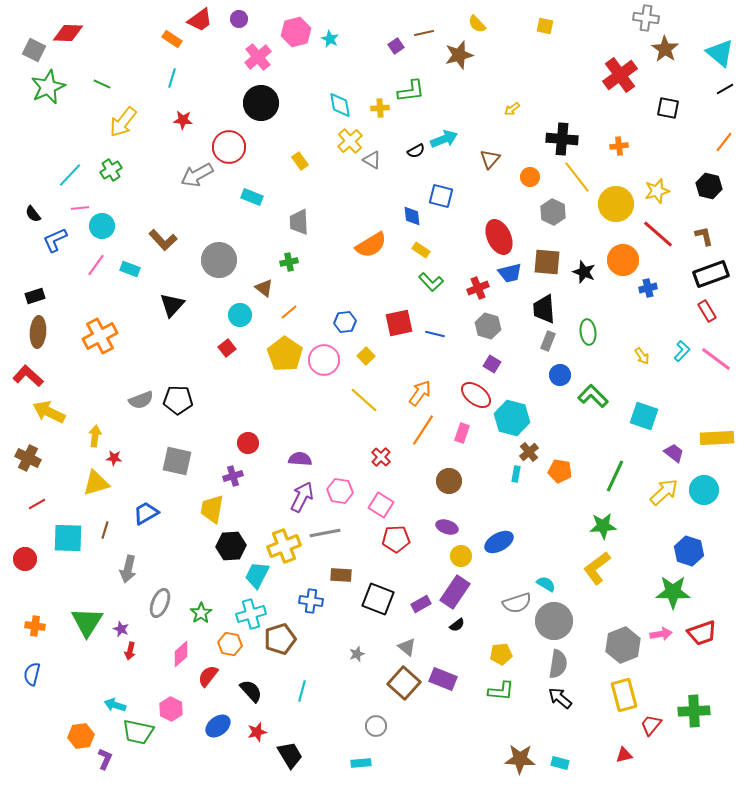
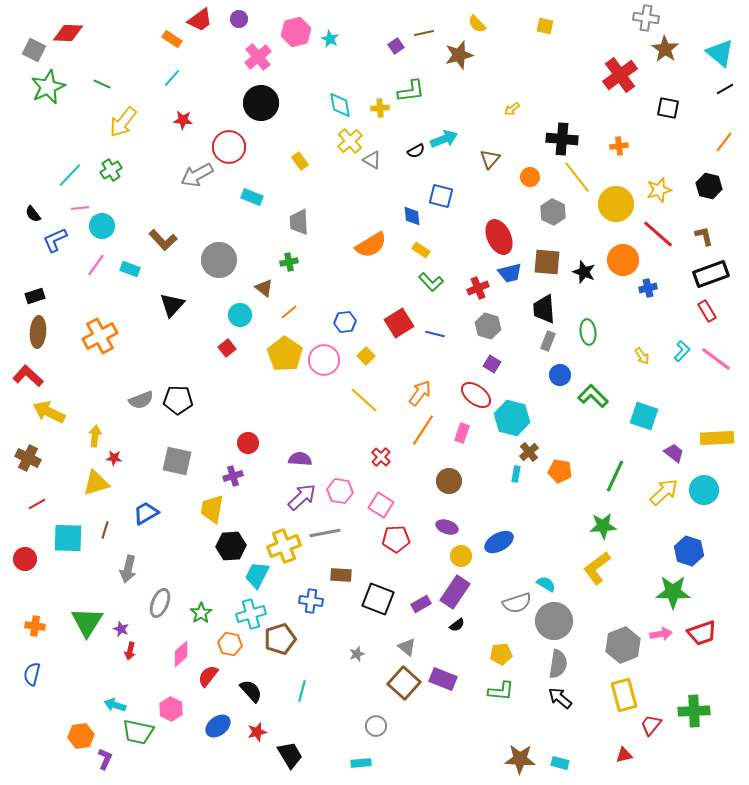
cyan line at (172, 78): rotated 24 degrees clockwise
yellow star at (657, 191): moved 2 px right, 1 px up
red square at (399, 323): rotated 20 degrees counterclockwise
purple arrow at (302, 497): rotated 20 degrees clockwise
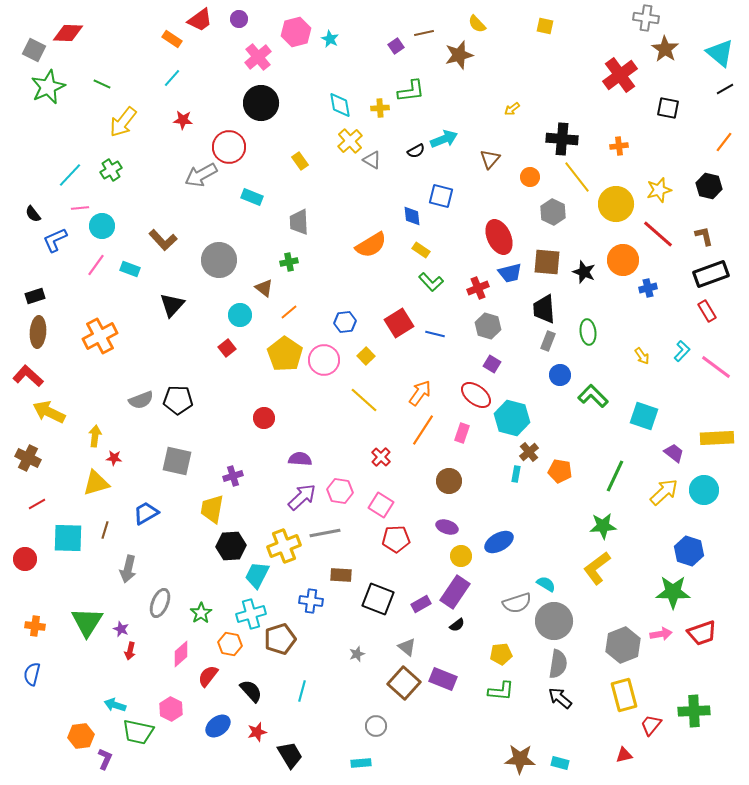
gray arrow at (197, 175): moved 4 px right
pink line at (716, 359): moved 8 px down
red circle at (248, 443): moved 16 px right, 25 px up
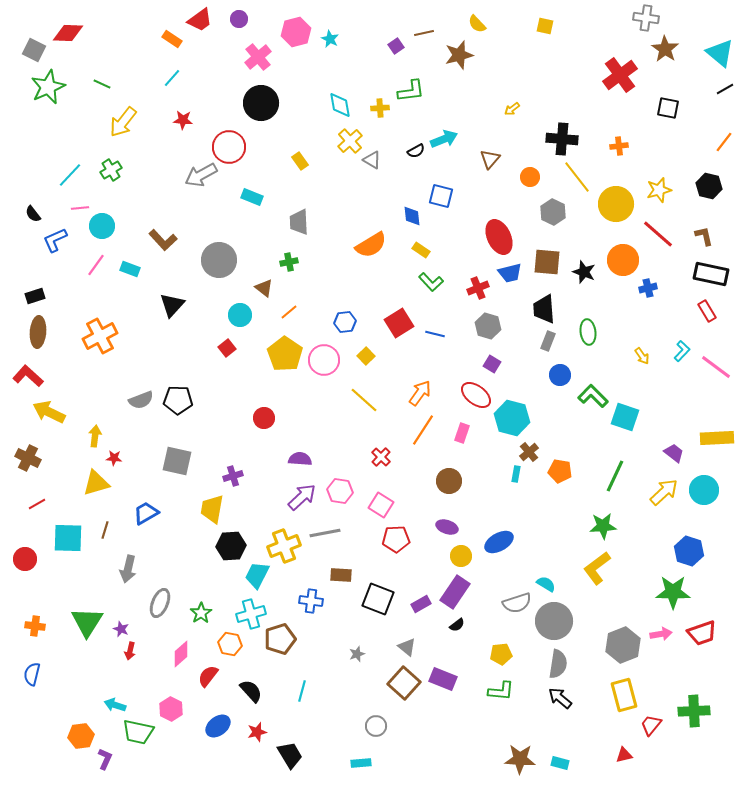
black rectangle at (711, 274): rotated 32 degrees clockwise
cyan square at (644, 416): moved 19 px left, 1 px down
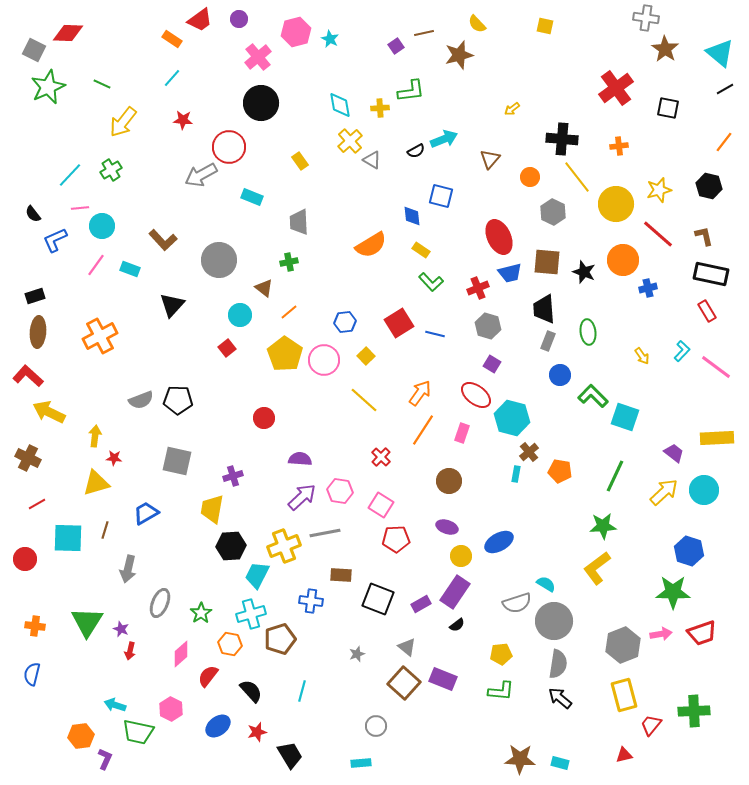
red cross at (620, 75): moved 4 px left, 13 px down
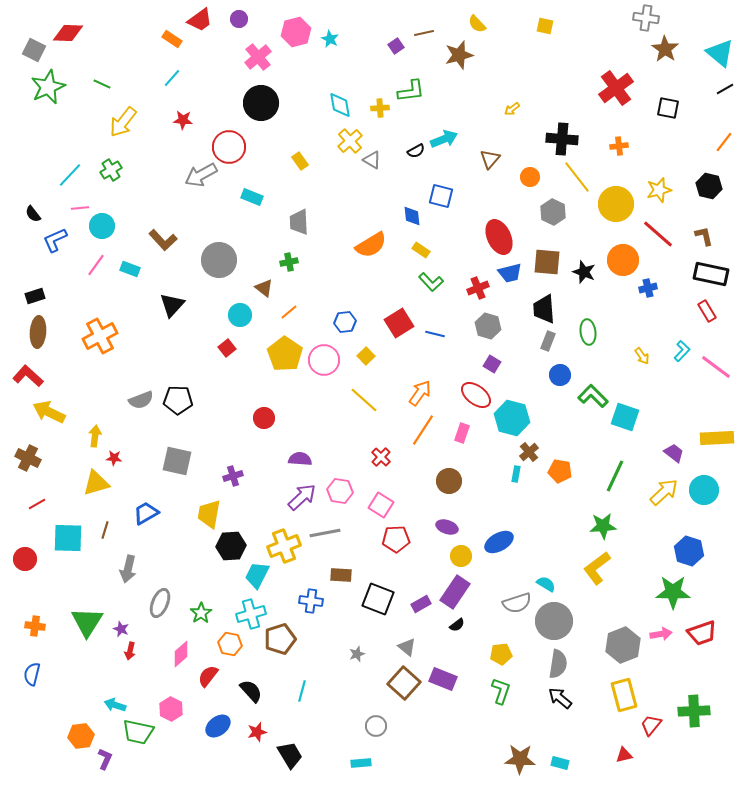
yellow trapezoid at (212, 509): moved 3 px left, 5 px down
green L-shape at (501, 691): rotated 76 degrees counterclockwise
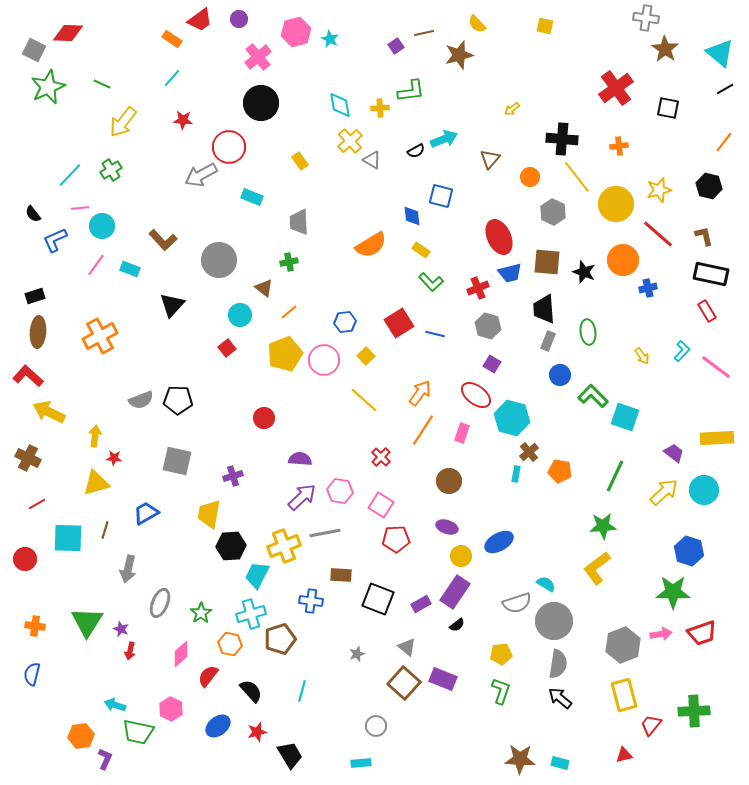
yellow pentagon at (285, 354): rotated 16 degrees clockwise
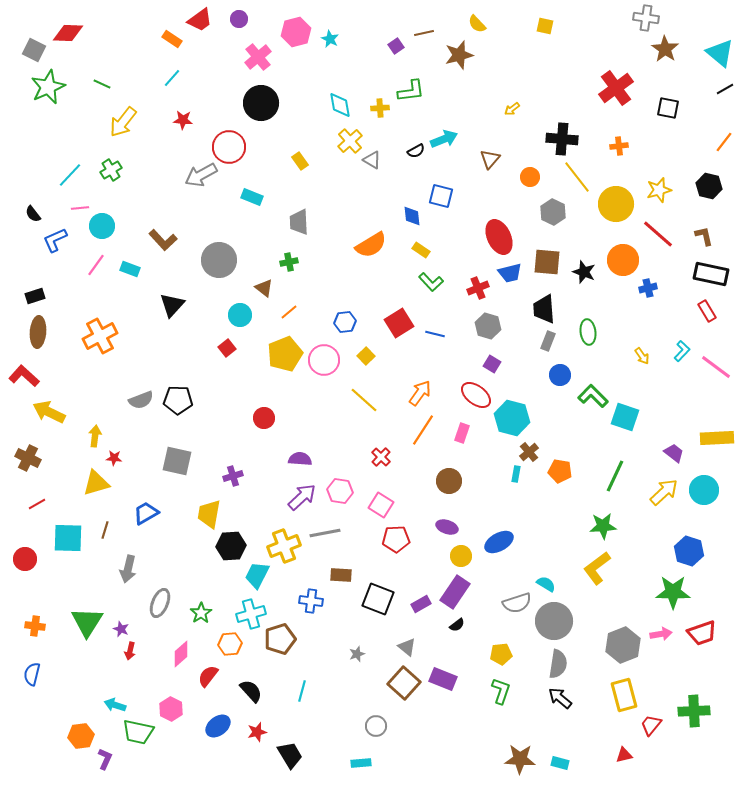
red L-shape at (28, 376): moved 4 px left
orange hexagon at (230, 644): rotated 15 degrees counterclockwise
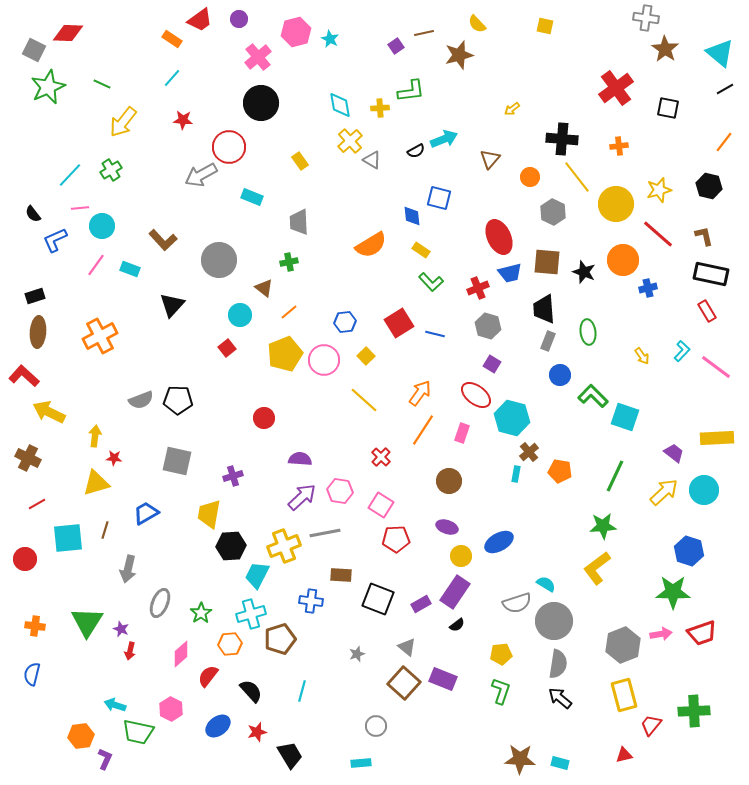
blue square at (441, 196): moved 2 px left, 2 px down
cyan square at (68, 538): rotated 8 degrees counterclockwise
